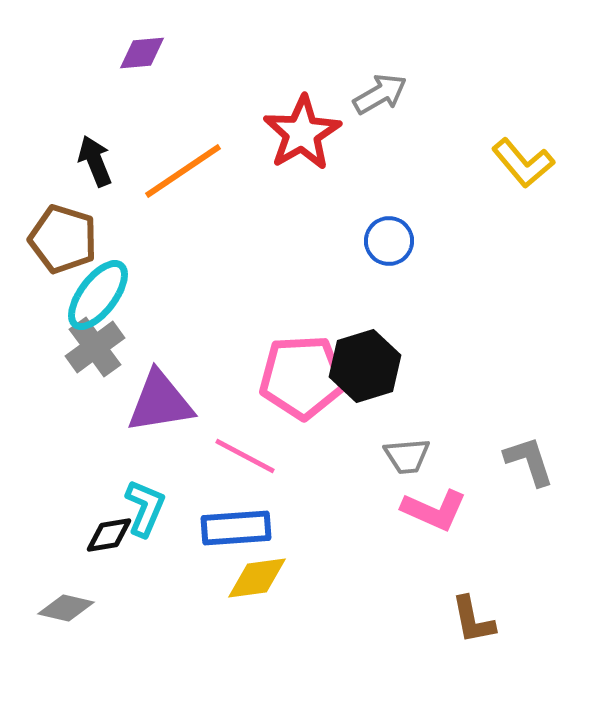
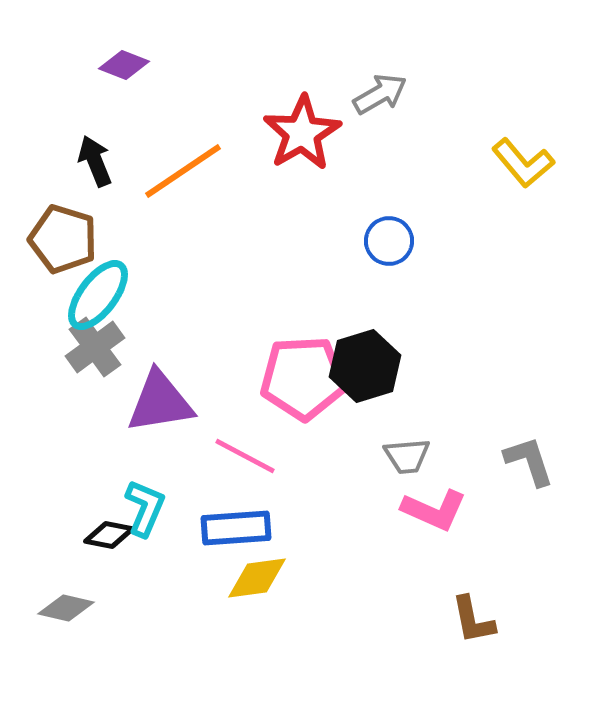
purple diamond: moved 18 px left, 12 px down; rotated 27 degrees clockwise
pink pentagon: moved 1 px right, 1 px down
black diamond: rotated 21 degrees clockwise
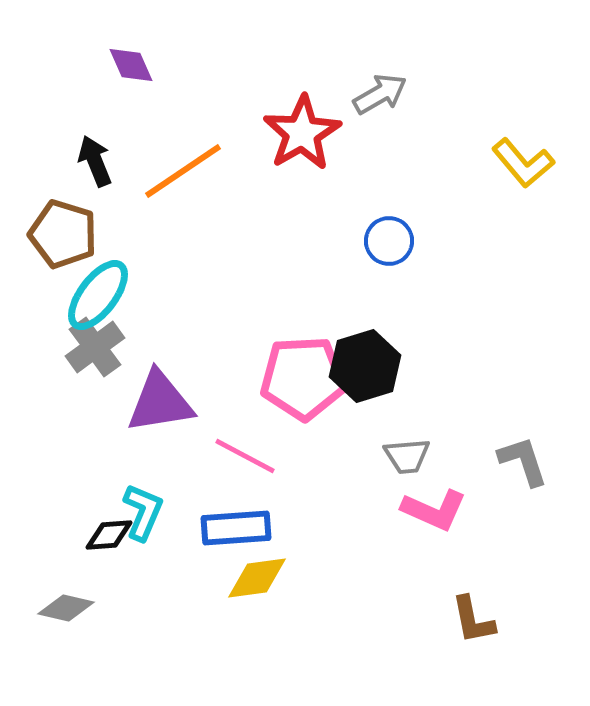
purple diamond: moved 7 px right; rotated 45 degrees clockwise
brown pentagon: moved 5 px up
gray L-shape: moved 6 px left
cyan L-shape: moved 2 px left, 4 px down
black diamond: rotated 15 degrees counterclockwise
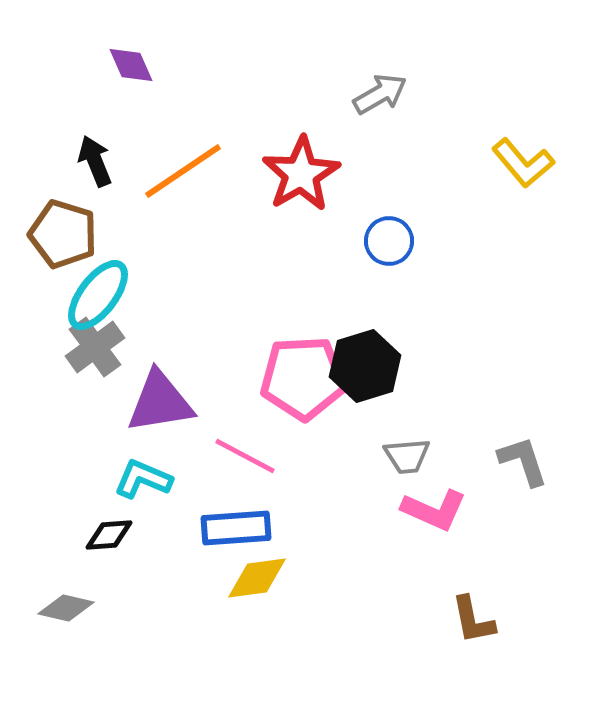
red star: moved 1 px left, 41 px down
cyan L-shape: moved 33 px up; rotated 90 degrees counterclockwise
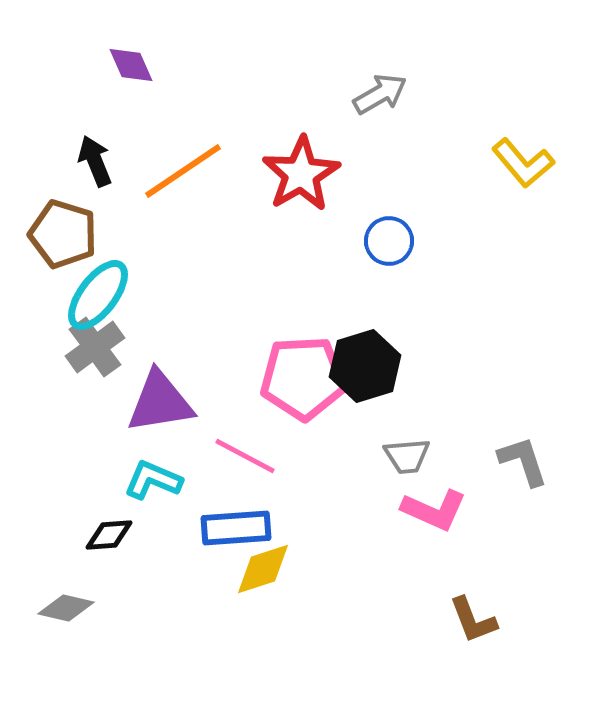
cyan L-shape: moved 10 px right, 1 px down
yellow diamond: moved 6 px right, 9 px up; rotated 10 degrees counterclockwise
brown L-shape: rotated 10 degrees counterclockwise
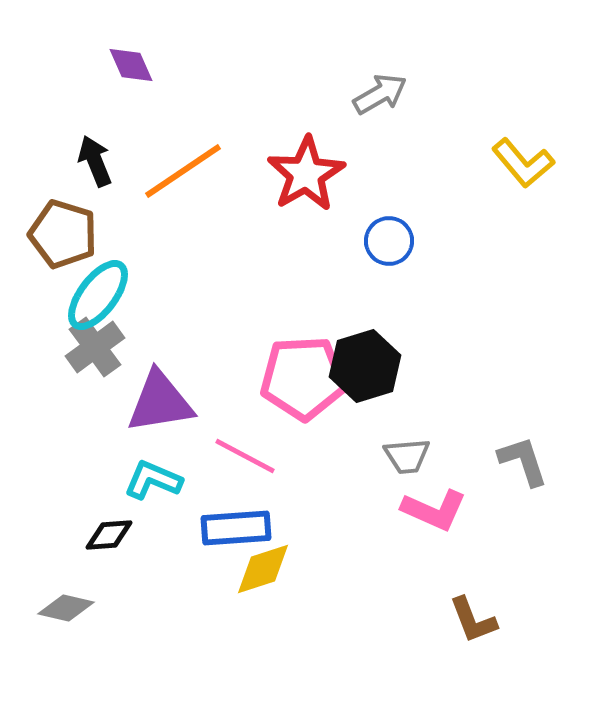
red star: moved 5 px right
